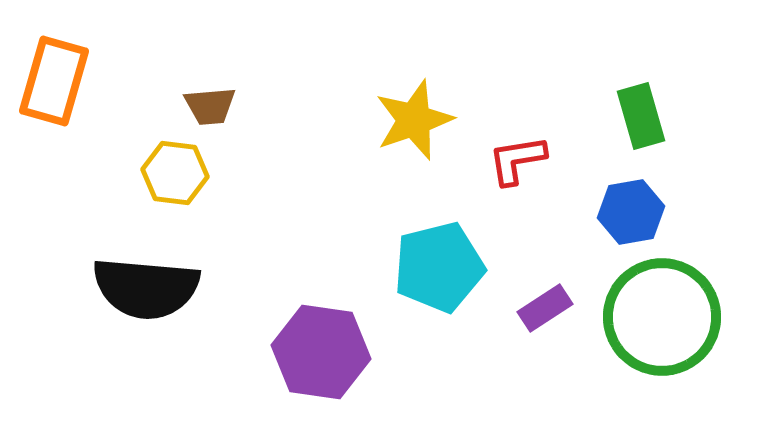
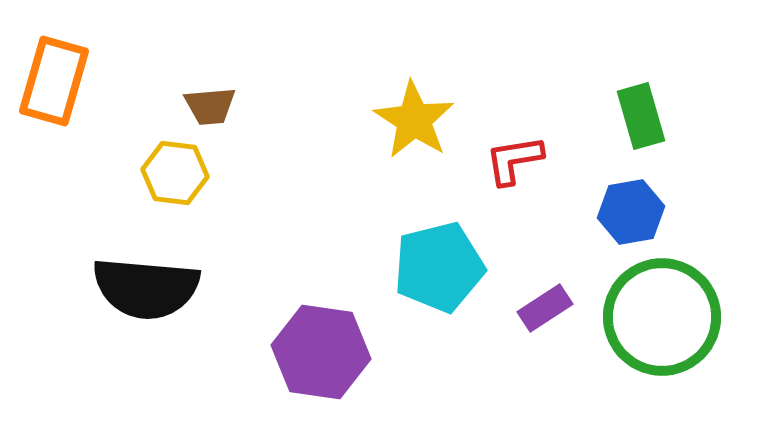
yellow star: rotated 20 degrees counterclockwise
red L-shape: moved 3 px left
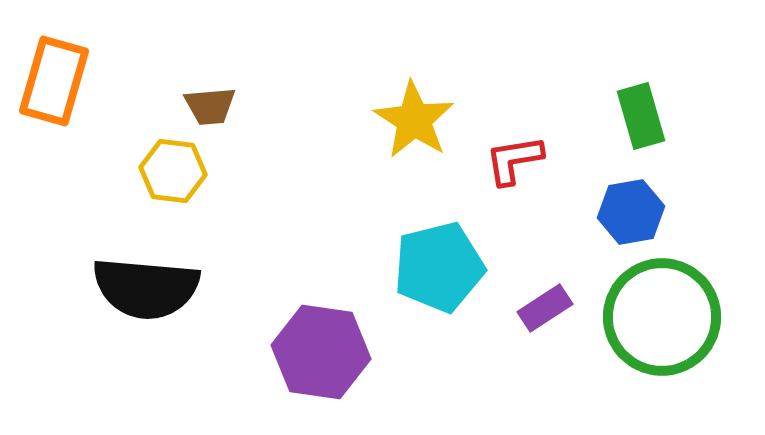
yellow hexagon: moved 2 px left, 2 px up
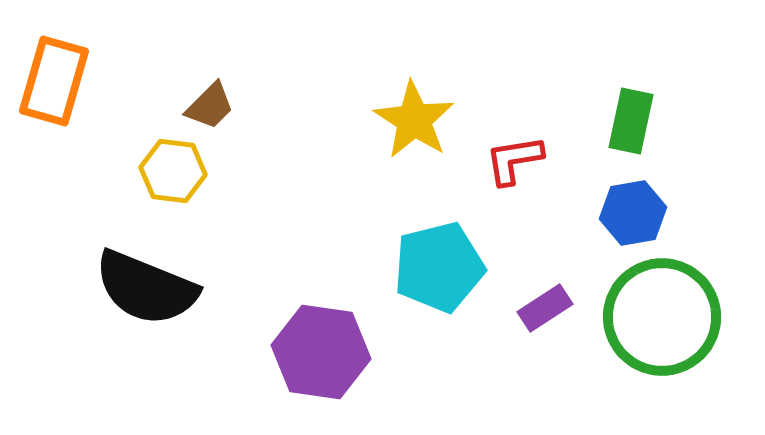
brown trapezoid: rotated 40 degrees counterclockwise
green rectangle: moved 10 px left, 5 px down; rotated 28 degrees clockwise
blue hexagon: moved 2 px right, 1 px down
black semicircle: rotated 17 degrees clockwise
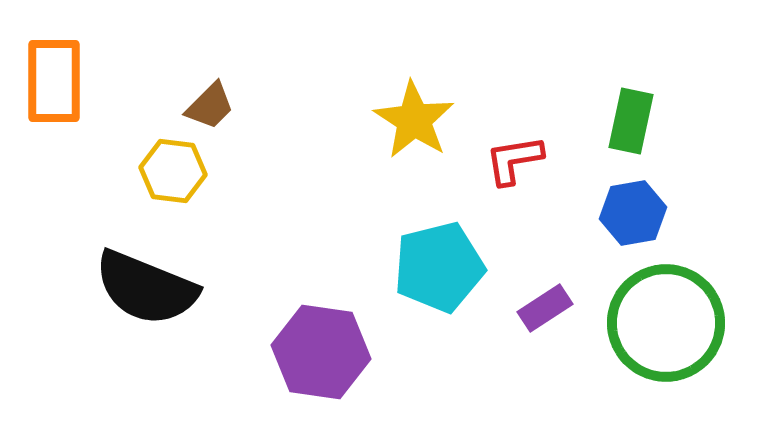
orange rectangle: rotated 16 degrees counterclockwise
green circle: moved 4 px right, 6 px down
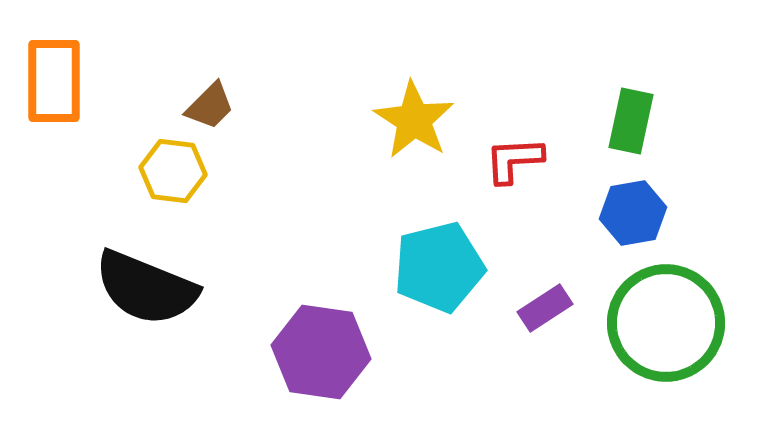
red L-shape: rotated 6 degrees clockwise
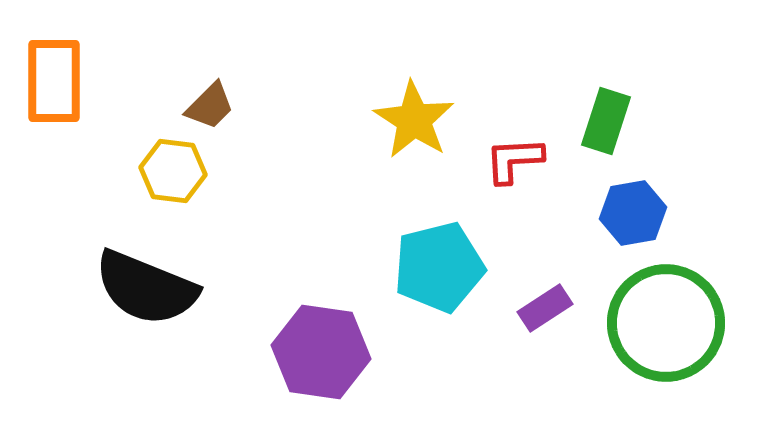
green rectangle: moved 25 px left; rotated 6 degrees clockwise
